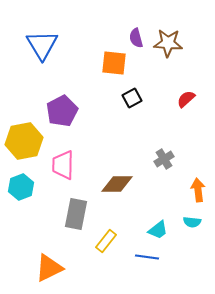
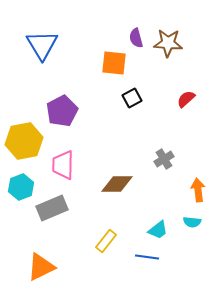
gray rectangle: moved 24 px left, 6 px up; rotated 56 degrees clockwise
orange triangle: moved 8 px left, 1 px up
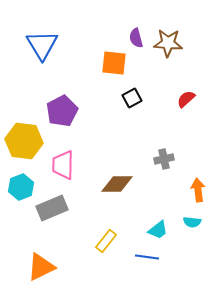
yellow hexagon: rotated 18 degrees clockwise
gray cross: rotated 18 degrees clockwise
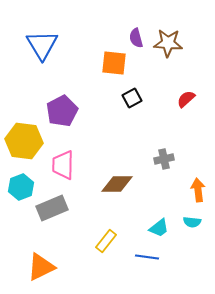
cyan trapezoid: moved 1 px right, 2 px up
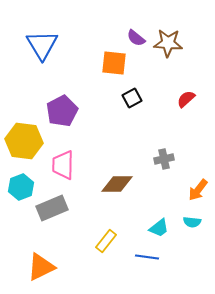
purple semicircle: rotated 36 degrees counterclockwise
orange arrow: rotated 135 degrees counterclockwise
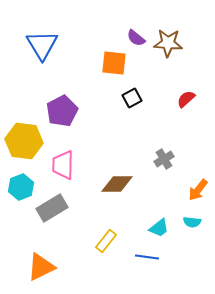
gray cross: rotated 18 degrees counterclockwise
gray rectangle: rotated 8 degrees counterclockwise
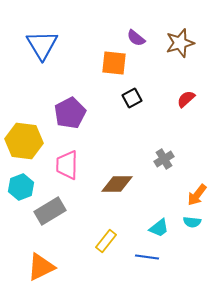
brown star: moved 12 px right; rotated 20 degrees counterclockwise
purple pentagon: moved 8 px right, 2 px down
pink trapezoid: moved 4 px right
orange arrow: moved 1 px left, 5 px down
gray rectangle: moved 2 px left, 3 px down
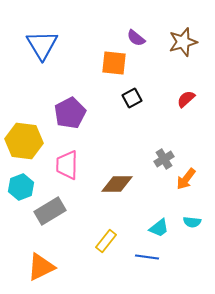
brown star: moved 3 px right, 1 px up
orange arrow: moved 11 px left, 16 px up
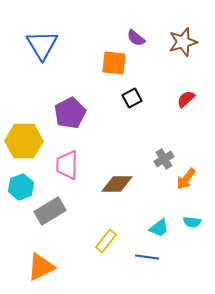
yellow hexagon: rotated 6 degrees counterclockwise
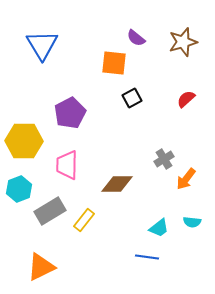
cyan hexagon: moved 2 px left, 2 px down
yellow rectangle: moved 22 px left, 21 px up
